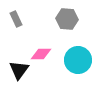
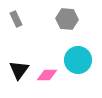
pink diamond: moved 6 px right, 21 px down
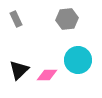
gray hexagon: rotated 10 degrees counterclockwise
black triangle: rotated 10 degrees clockwise
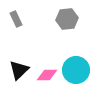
cyan circle: moved 2 px left, 10 px down
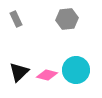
black triangle: moved 2 px down
pink diamond: rotated 15 degrees clockwise
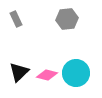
cyan circle: moved 3 px down
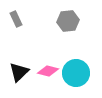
gray hexagon: moved 1 px right, 2 px down
pink diamond: moved 1 px right, 4 px up
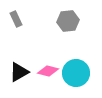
black triangle: rotated 15 degrees clockwise
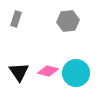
gray rectangle: rotated 42 degrees clockwise
black triangle: rotated 35 degrees counterclockwise
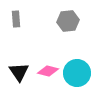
gray rectangle: rotated 21 degrees counterclockwise
cyan circle: moved 1 px right
